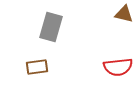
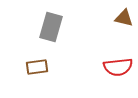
brown triangle: moved 4 px down
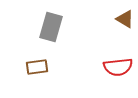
brown triangle: moved 1 px right, 1 px down; rotated 18 degrees clockwise
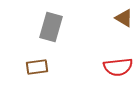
brown triangle: moved 1 px left, 1 px up
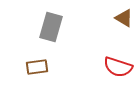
red semicircle: rotated 24 degrees clockwise
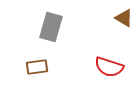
red semicircle: moved 9 px left
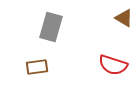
red semicircle: moved 4 px right, 2 px up
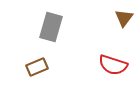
brown triangle: rotated 36 degrees clockwise
brown rectangle: rotated 15 degrees counterclockwise
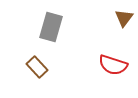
brown rectangle: rotated 70 degrees clockwise
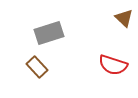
brown triangle: rotated 24 degrees counterclockwise
gray rectangle: moved 2 px left, 6 px down; rotated 56 degrees clockwise
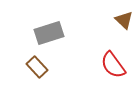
brown triangle: moved 2 px down
red semicircle: rotated 36 degrees clockwise
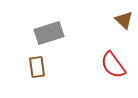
brown rectangle: rotated 35 degrees clockwise
